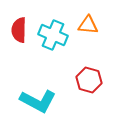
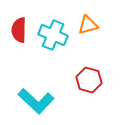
orange triangle: rotated 20 degrees counterclockwise
cyan L-shape: moved 2 px left; rotated 15 degrees clockwise
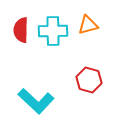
red semicircle: moved 2 px right
cyan cross: moved 4 px up; rotated 24 degrees counterclockwise
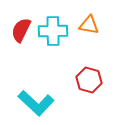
orange triangle: moved 1 px right; rotated 25 degrees clockwise
red semicircle: rotated 25 degrees clockwise
cyan L-shape: moved 2 px down
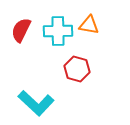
cyan cross: moved 5 px right
red hexagon: moved 12 px left, 11 px up
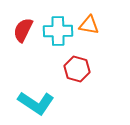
red semicircle: moved 2 px right
cyan L-shape: rotated 9 degrees counterclockwise
